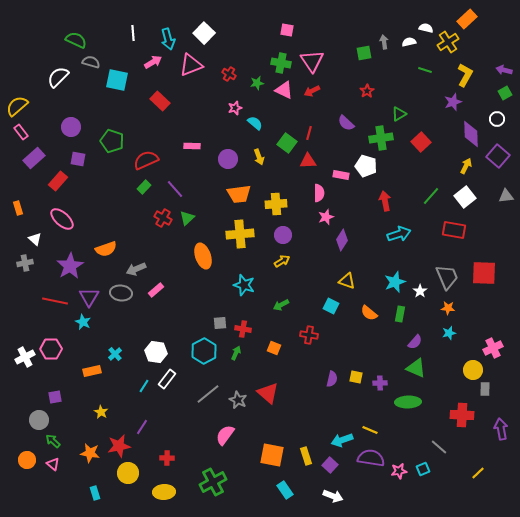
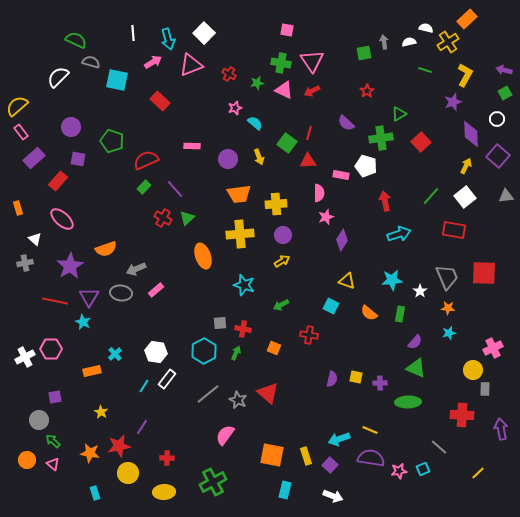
cyan star at (395, 282): moved 3 px left, 2 px up; rotated 15 degrees clockwise
cyan arrow at (342, 440): moved 3 px left, 1 px up
cyan rectangle at (285, 490): rotated 48 degrees clockwise
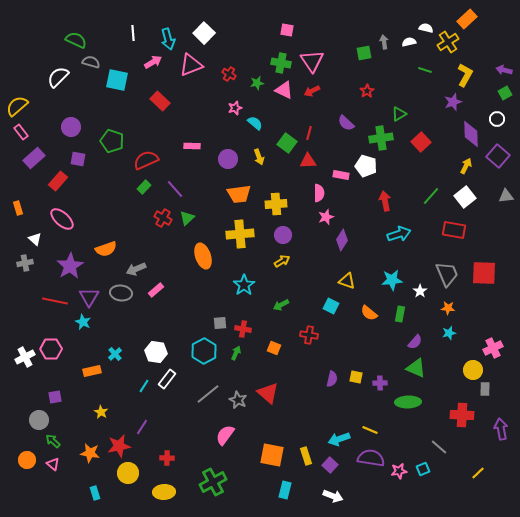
gray trapezoid at (447, 277): moved 3 px up
cyan star at (244, 285): rotated 20 degrees clockwise
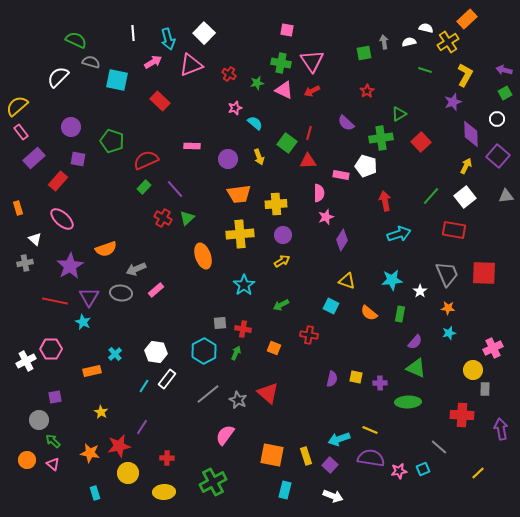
white cross at (25, 357): moved 1 px right, 4 px down
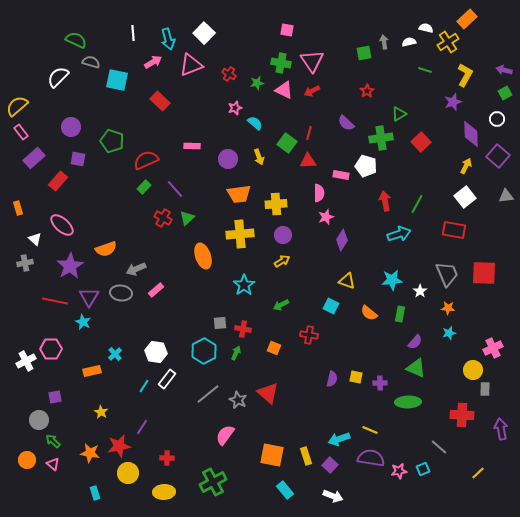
green line at (431, 196): moved 14 px left, 8 px down; rotated 12 degrees counterclockwise
pink ellipse at (62, 219): moved 6 px down
cyan rectangle at (285, 490): rotated 54 degrees counterclockwise
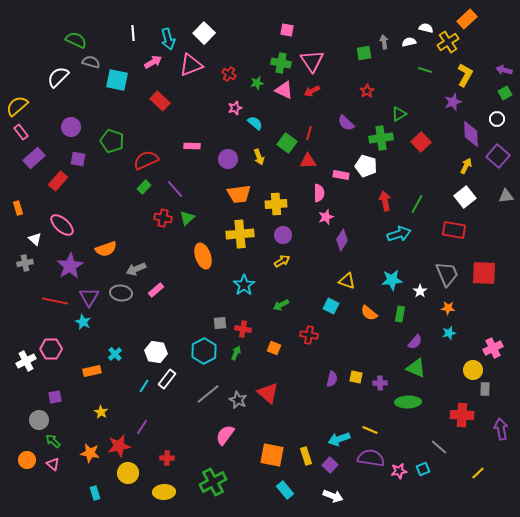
red cross at (163, 218): rotated 18 degrees counterclockwise
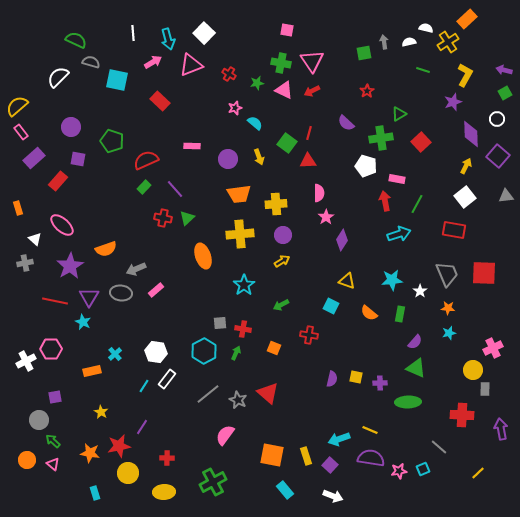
green line at (425, 70): moved 2 px left
pink rectangle at (341, 175): moved 56 px right, 4 px down
pink star at (326, 217): rotated 14 degrees counterclockwise
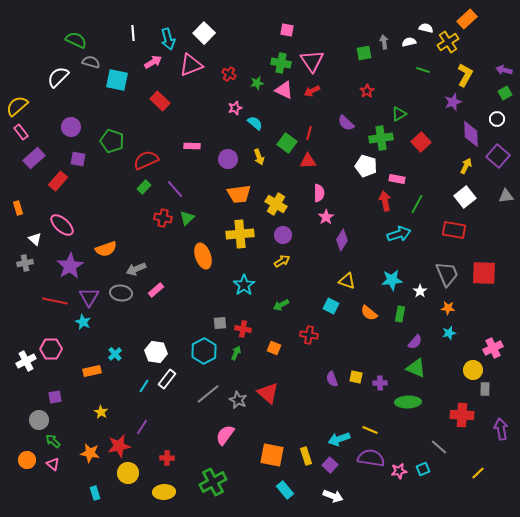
yellow cross at (276, 204): rotated 35 degrees clockwise
purple semicircle at (332, 379): rotated 147 degrees clockwise
